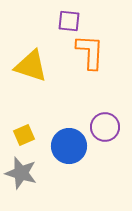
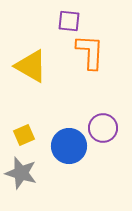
yellow triangle: rotated 12 degrees clockwise
purple circle: moved 2 px left, 1 px down
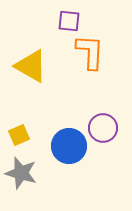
yellow square: moved 5 px left
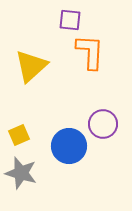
purple square: moved 1 px right, 1 px up
yellow triangle: rotated 48 degrees clockwise
purple circle: moved 4 px up
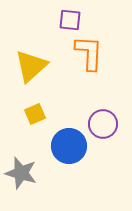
orange L-shape: moved 1 px left, 1 px down
yellow square: moved 16 px right, 21 px up
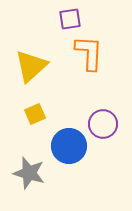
purple square: moved 1 px up; rotated 15 degrees counterclockwise
gray star: moved 8 px right
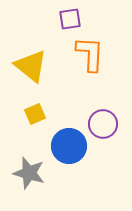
orange L-shape: moved 1 px right, 1 px down
yellow triangle: rotated 39 degrees counterclockwise
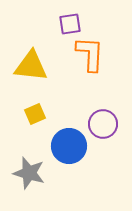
purple square: moved 5 px down
yellow triangle: rotated 33 degrees counterclockwise
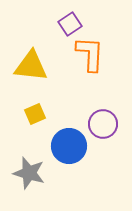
purple square: rotated 25 degrees counterclockwise
